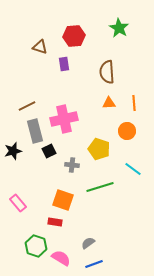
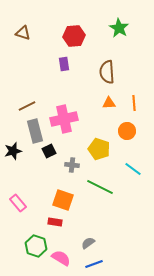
brown triangle: moved 17 px left, 14 px up
green line: rotated 44 degrees clockwise
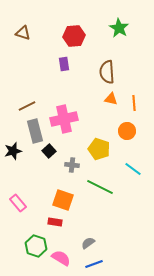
orange triangle: moved 2 px right, 4 px up; rotated 16 degrees clockwise
black square: rotated 16 degrees counterclockwise
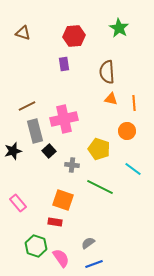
pink semicircle: rotated 24 degrees clockwise
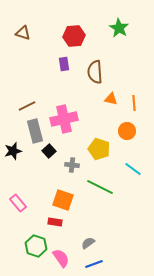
brown semicircle: moved 12 px left
